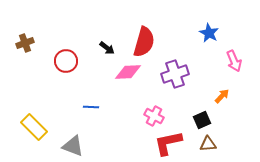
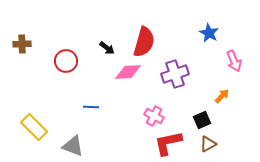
brown cross: moved 3 px left, 1 px down; rotated 18 degrees clockwise
brown triangle: rotated 24 degrees counterclockwise
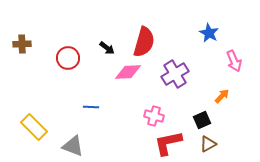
red circle: moved 2 px right, 3 px up
purple cross: rotated 12 degrees counterclockwise
pink cross: rotated 12 degrees counterclockwise
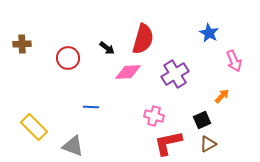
red semicircle: moved 1 px left, 3 px up
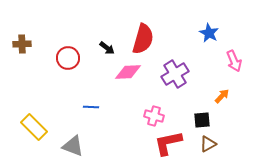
black square: rotated 18 degrees clockwise
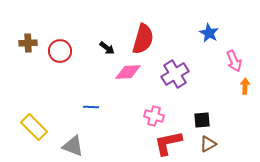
brown cross: moved 6 px right, 1 px up
red circle: moved 8 px left, 7 px up
orange arrow: moved 23 px right, 10 px up; rotated 42 degrees counterclockwise
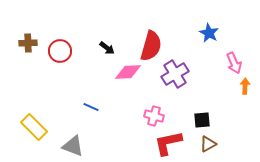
red semicircle: moved 8 px right, 7 px down
pink arrow: moved 2 px down
blue line: rotated 21 degrees clockwise
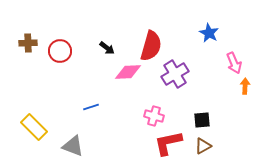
blue line: rotated 42 degrees counterclockwise
brown triangle: moved 5 px left, 2 px down
